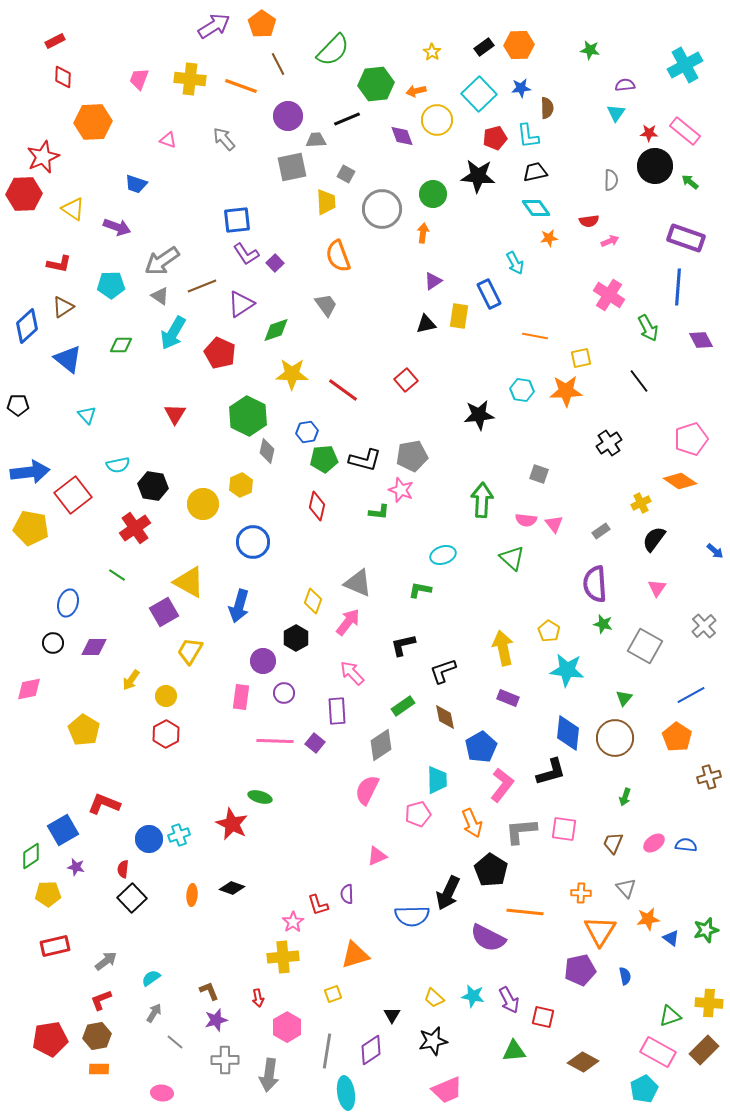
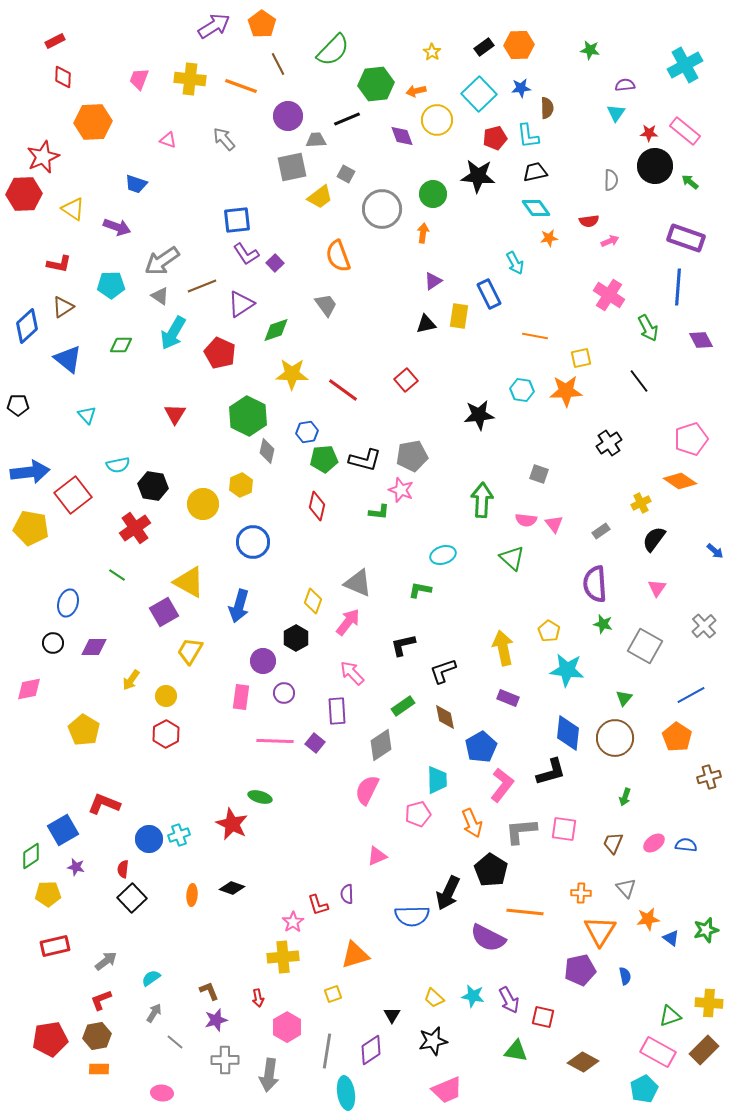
yellow trapezoid at (326, 202): moved 6 px left, 5 px up; rotated 56 degrees clockwise
green triangle at (514, 1051): moved 2 px right; rotated 15 degrees clockwise
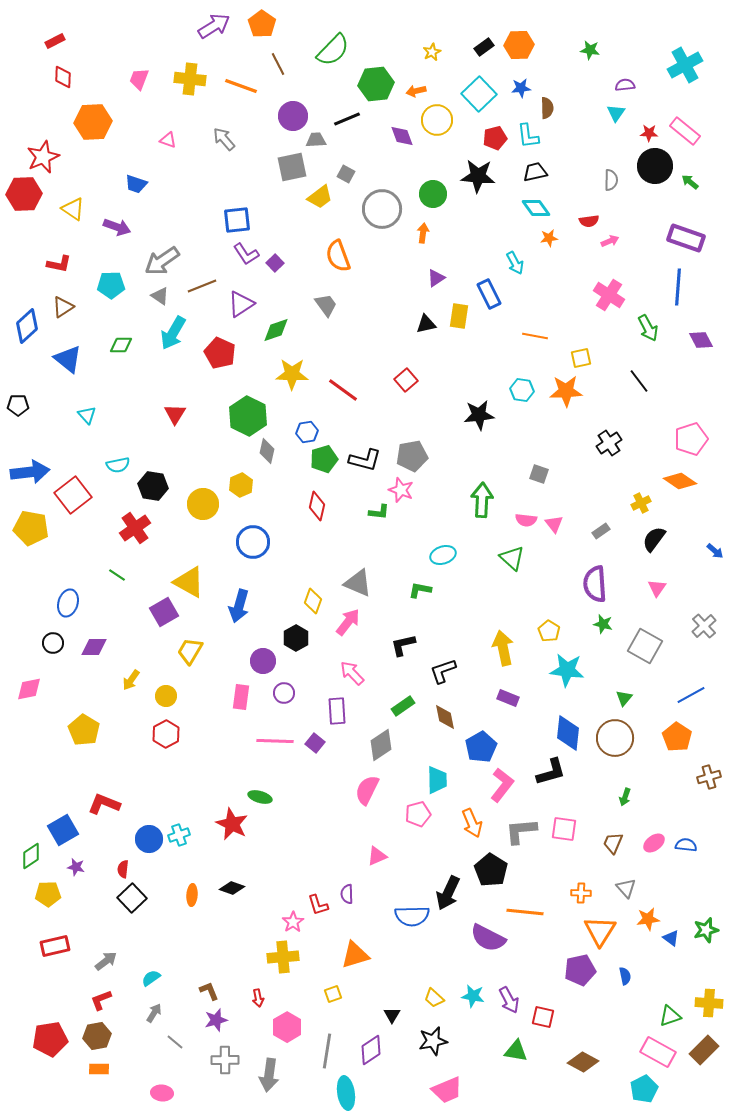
yellow star at (432, 52): rotated 12 degrees clockwise
purple circle at (288, 116): moved 5 px right
purple triangle at (433, 281): moved 3 px right, 3 px up
green pentagon at (324, 459): rotated 12 degrees counterclockwise
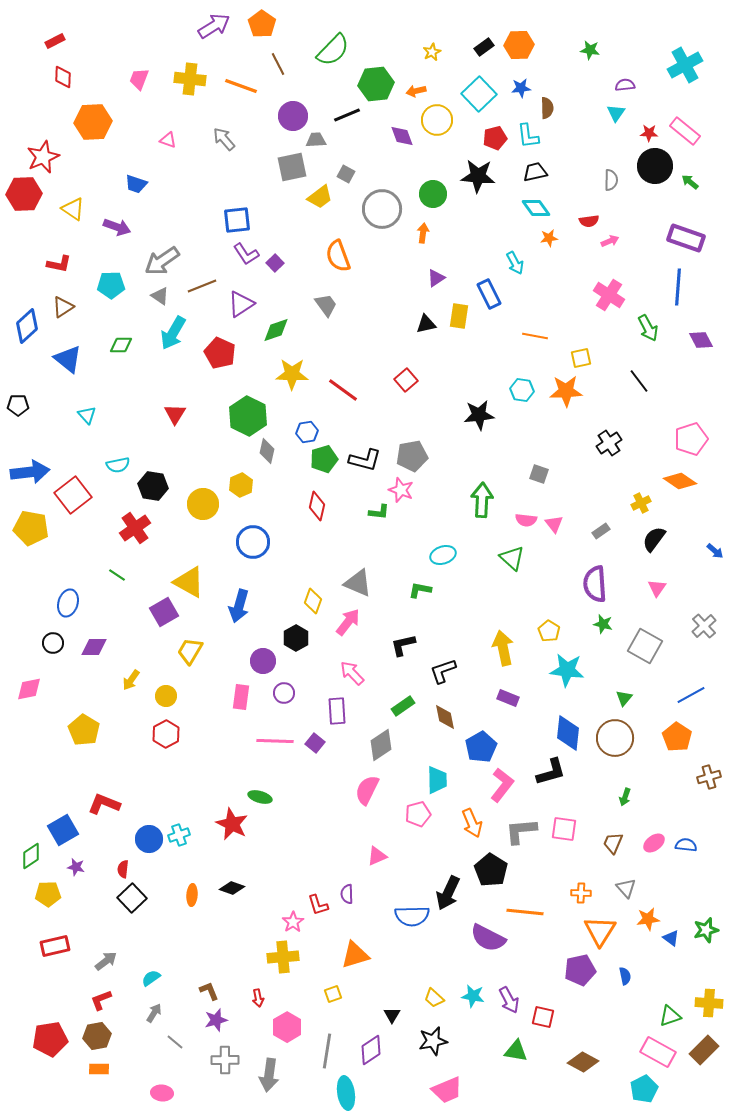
black line at (347, 119): moved 4 px up
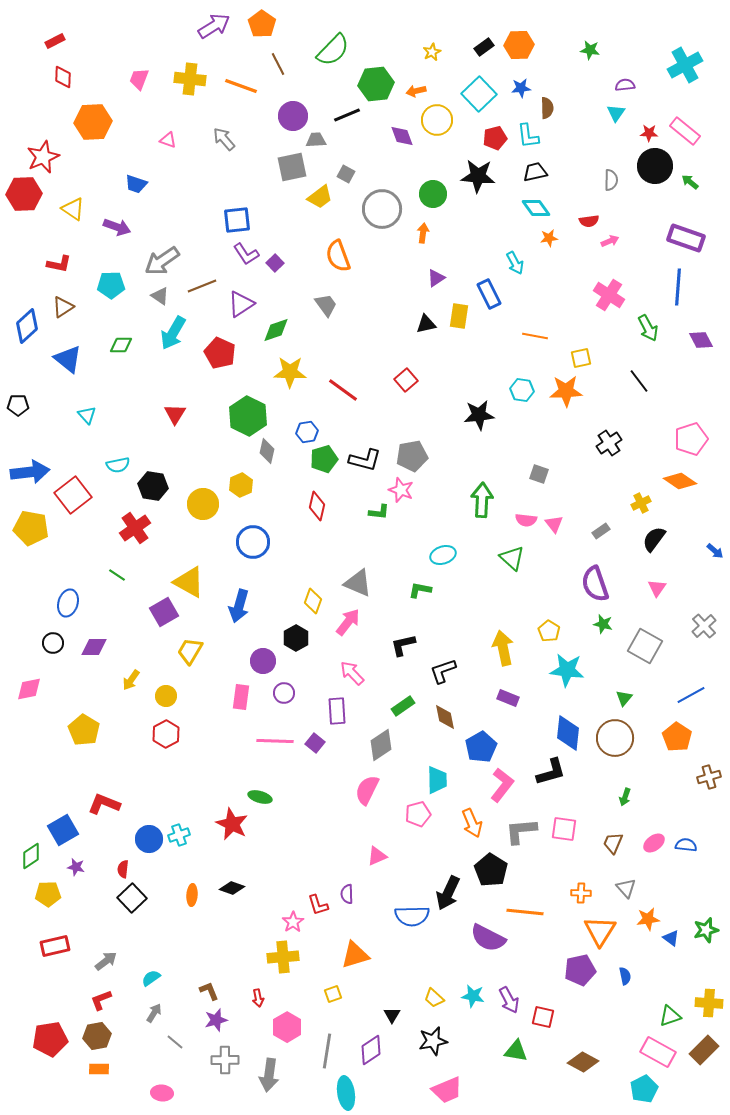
yellow star at (292, 374): moved 2 px left, 2 px up
purple semicircle at (595, 584): rotated 15 degrees counterclockwise
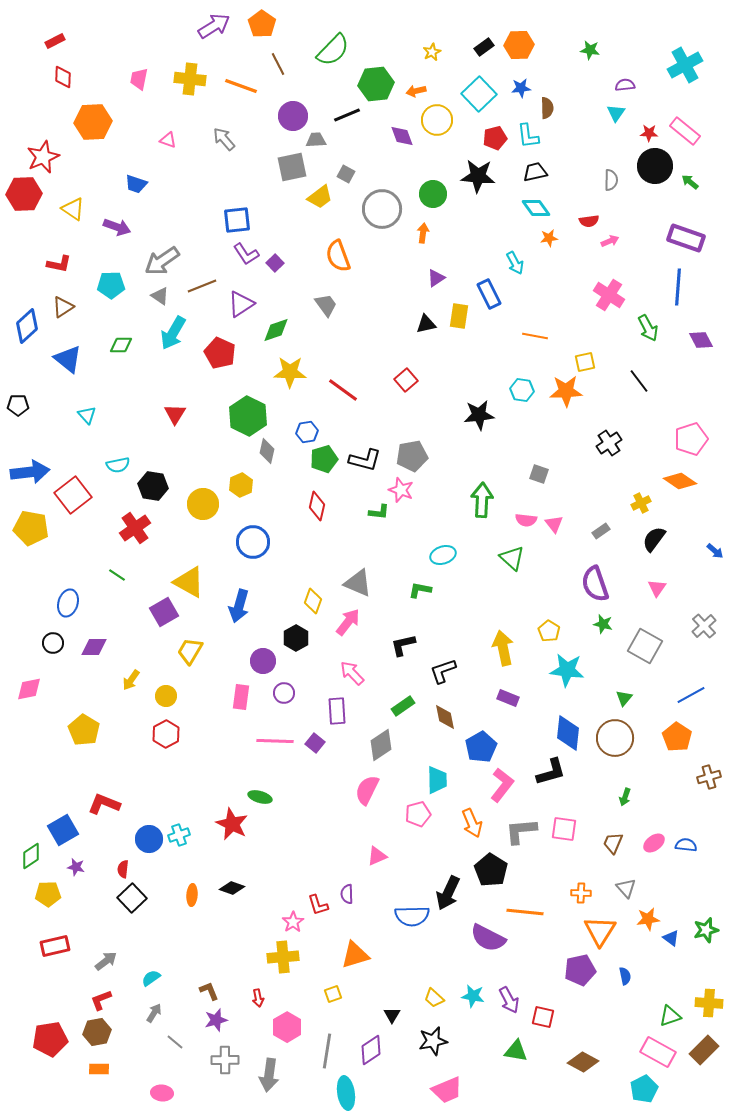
pink trapezoid at (139, 79): rotated 10 degrees counterclockwise
yellow square at (581, 358): moved 4 px right, 4 px down
brown hexagon at (97, 1036): moved 4 px up
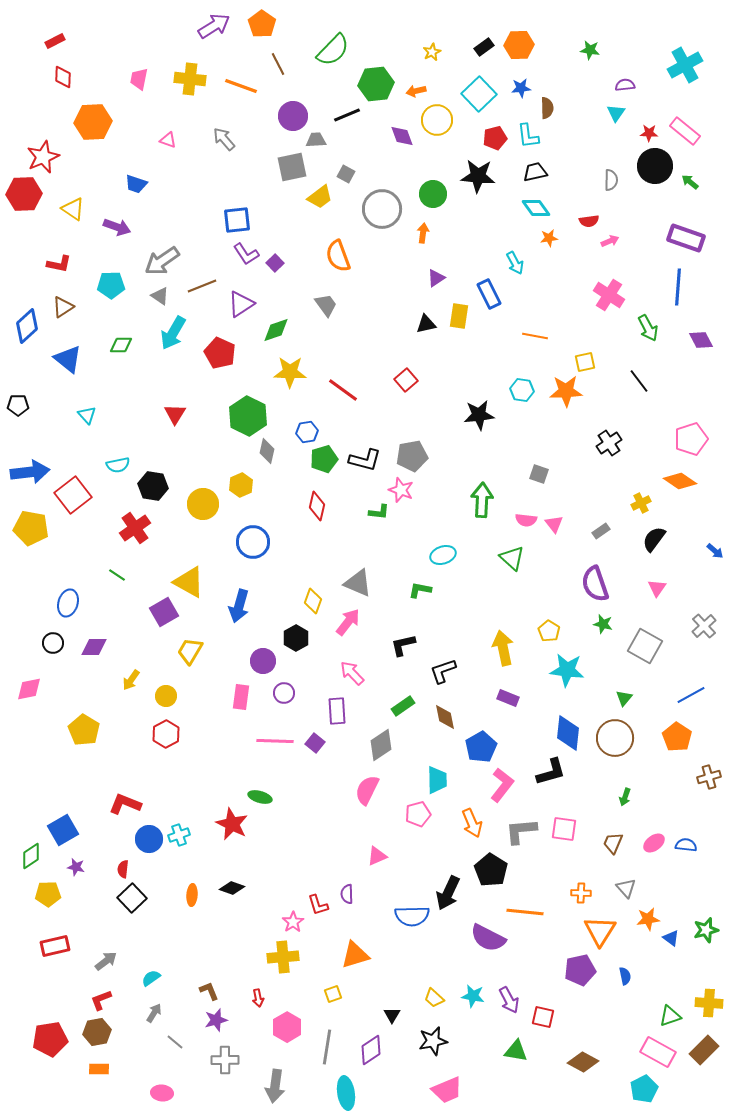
red L-shape at (104, 804): moved 21 px right
gray line at (327, 1051): moved 4 px up
gray arrow at (269, 1075): moved 6 px right, 11 px down
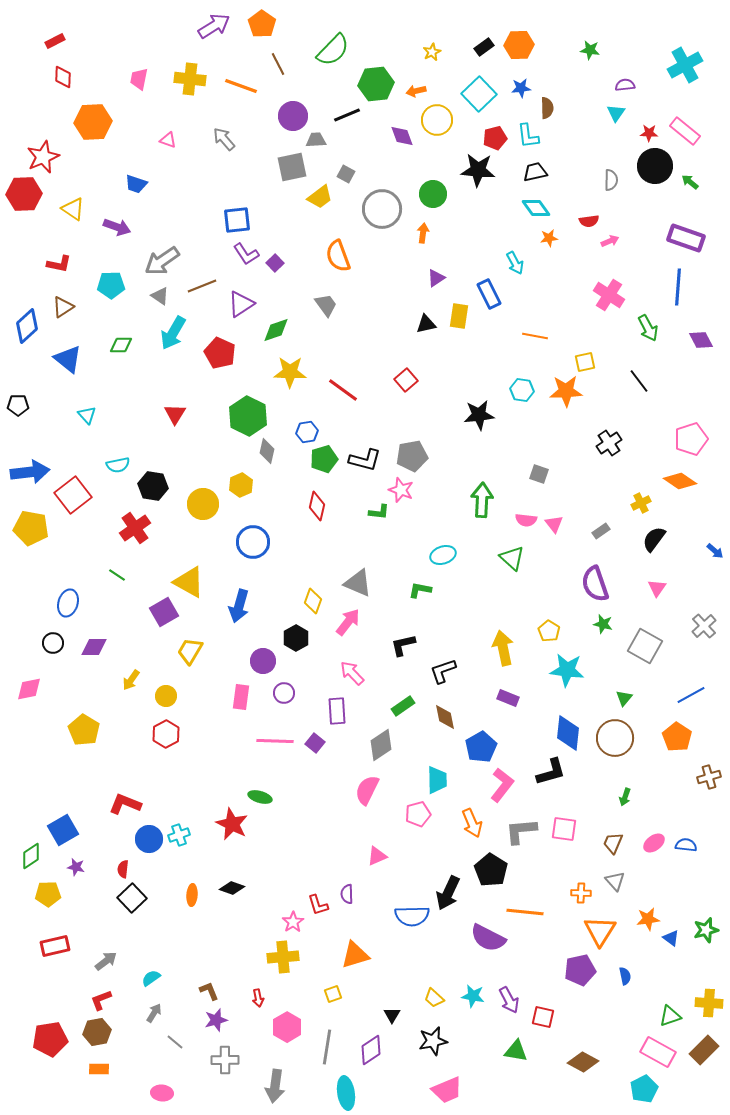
black star at (478, 176): moved 6 px up
gray triangle at (626, 888): moved 11 px left, 7 px up
